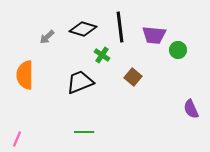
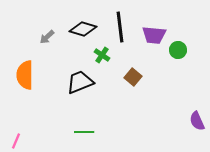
purple semicircle: moved 6 px right, 12 px down
pink line: moved 1 px left, 2 px down
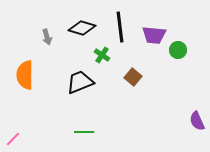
black diamond: moved 1 px left, 1 px up
gray arrow: rotated 63 degrees counterclockwise
pink line: moved 3 px left, 2 px up; rotated 21 degrees clockwise
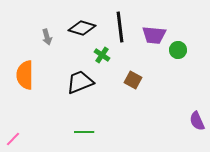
brown square: moved 3 px down; rotated 12 degrees counterclockwise
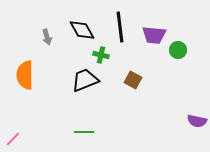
black diamond: moved 2 px down; rotated 44 degrees clockwise
green cross: moved 1 px left; rotated 21 degrees counterclockwise
black trapezoid: moved 5 px right, 2 px up
purple semicircle: rotated 54 degrees counterclockwise
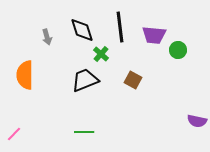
black diamond: rotated 12 degrees clockwise
green cross: moved 1 px up; rotated 28 degrees clockwise
pink line: moved 1 px right, 5 px up
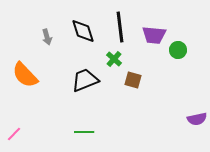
black diamond: moved 1 px right, 1 px down
green cross: moved 13 px right, 5 px down
orange semicircle: rotated 44 degrees counterclockwise
brown square: rotated 12 degrees counterclockwise
purple semicircle: moved 2 px up; rotated 24 degrees counterclockwise
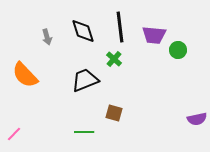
brown square: moved 19 px left, 33 px down
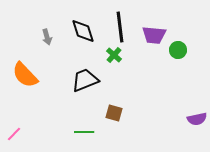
green cross: moved 4 px up
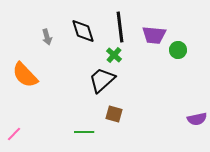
black trapezoid: moved 17 px right; rotated 20 degrees counterclockwise
brown square: moved 1 px down
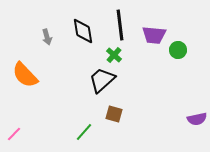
black line: moved 2 px up
black diamond: rotated 8 degrees clockwise
green line: rotated 48 degrees counterclockwise
